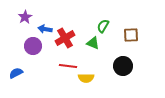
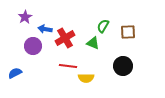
brown square: moved 3 px left, 3 px up
blue semicircle: moved 1 px left
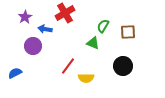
red cross: moved 25 px up
red line: rotated 60 degrees counterclockwise
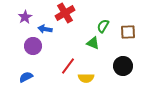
blue semicircle: moved 11 px right, 4 px down
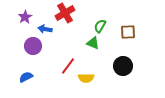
green semicircle: moved 3 px left
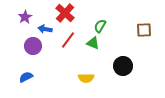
red cross: rotated 18 degrees counterclockwise
brown square: moved 16 px right, 2 px up
red line: moved 26 px up
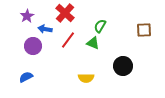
purple star: moved 2 px right, 1 px up
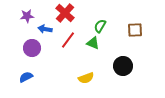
purple star: rotated 24 degrees clockwise
brown square: moved 9 px left
purple circle: moved 1 px left, 2 px down
yellow semicircle: rotated 21 degrees counterclockwise
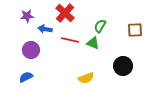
red line: moved 2 px right; rotated 66 degrees clockwise
purple circle: moved 1 px left, 2 px down
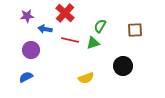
green triangle: rotated 40 degrees counterclockwise
